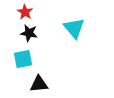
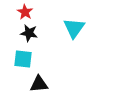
cyan triangle: rotated 15 degrees clockwise
cyan square: rotated 18 degrees clockwise
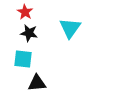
cyan triangle: moved 4 px left
black triangle: moved 2 px left, 1 px up
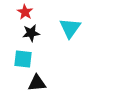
black star: moved 2 px right; rotated 18 degrees counterclockwise
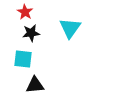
black triangle: moved 2 px left, 2 px down
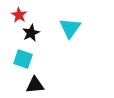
red star: moved 6 px left, 3 px down
black star: rotated 18 degrees counterclockwise
cyan square: rotated 12 degrees clockwise
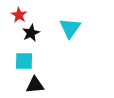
cyan square: moved 1 px right, 2 px down; rotated 18 degrees counterclockwise
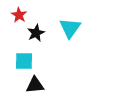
black star: moved 5 px right
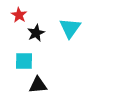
black triangle: moved 3 px right
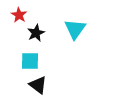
cyan triangle: moved 5 px right, 1 px down
cyan square: moved 6 px right
black triangle: rotated 42 degrees clockwise
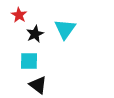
cyan triangle: moved 10 px left
black star: moved 1 px left, 1 px down
cyan square: moved 1 px left
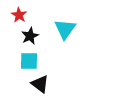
black star: moved 5 px left, 2 px down
black triangle: moved 2 px right, 1 px up
